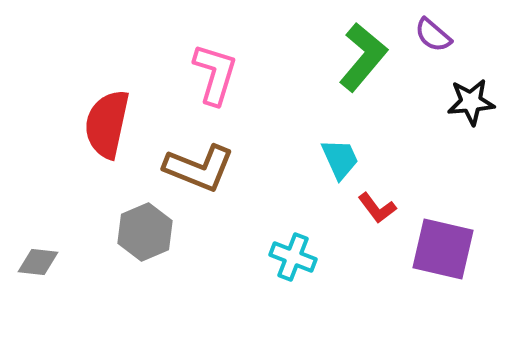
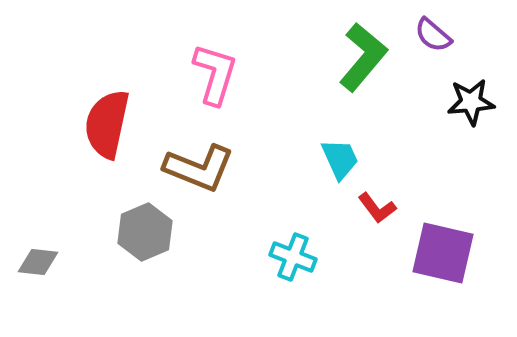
purple square: moved 4 px down
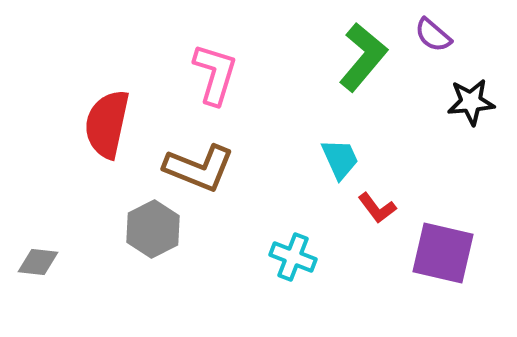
gray hexagon: moved 8 px right, 3 px up; rotated 4 degrees counterclockwise
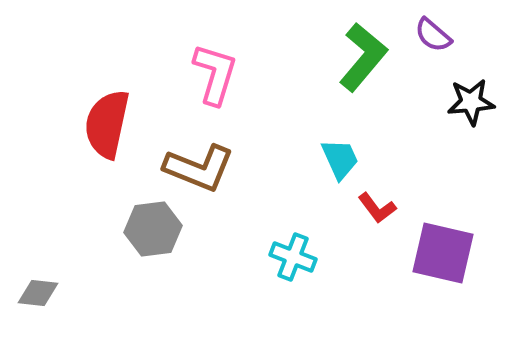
gray hexagon: rotated 20 degrees clockwise
gray diamond: moved 31 px down
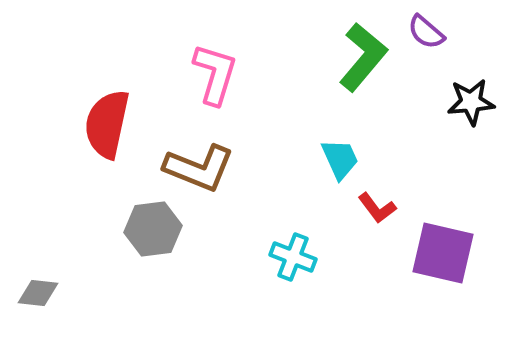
purple semicircle: moved 7 px left, 3 px up
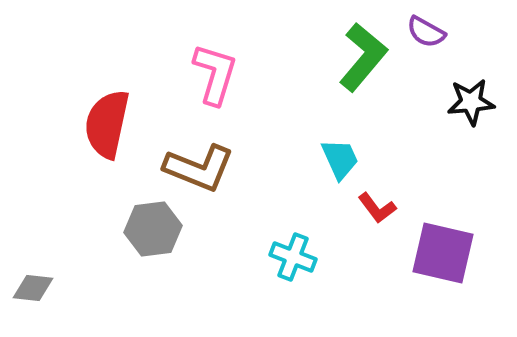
purple semicircle: rotated 12 degrees counterclockwise
gray diamond: moved 5 px left, 5 px up
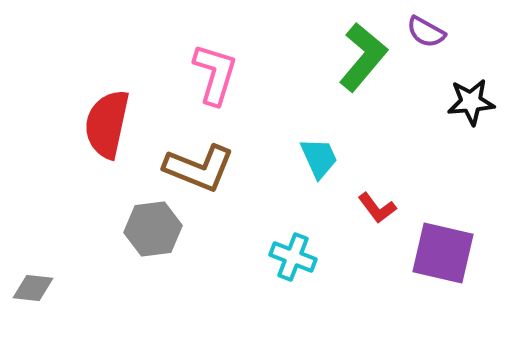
cyan trapezoid: moved 21 px left, 1 px up
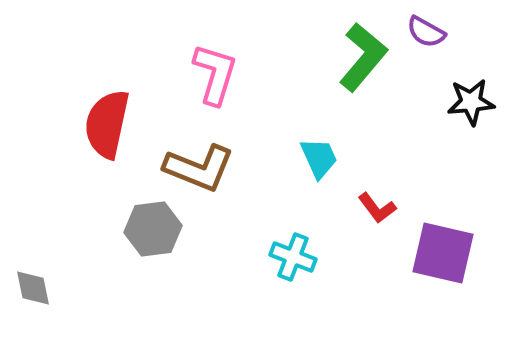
gray diamond: rotated 72 degrees clockwise
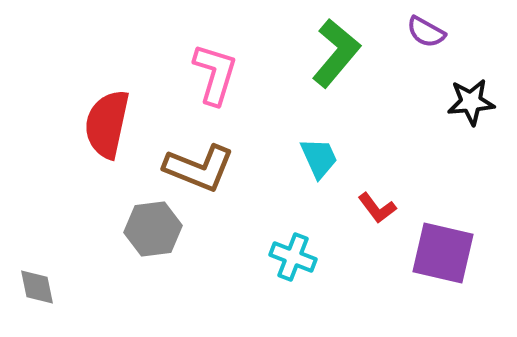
green L-shape: moved 27 px left, 4 px up
gray diamond: moved 4 px right, 1 px up
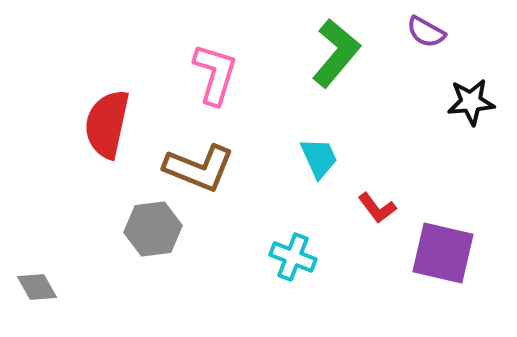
gray diamond: rotated 18 degrees counterclockwise
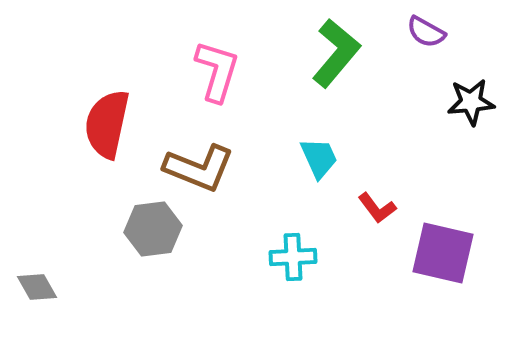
pink L-shape: moved 2 px right, 3 px up
cyan cross: rotated 24 degrees counterclockwise
